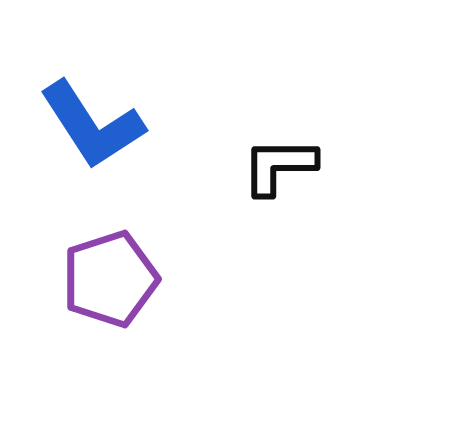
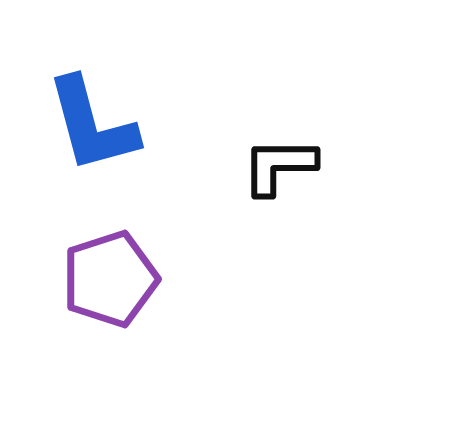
blue L-shape: rotated 18 degrees clockwise
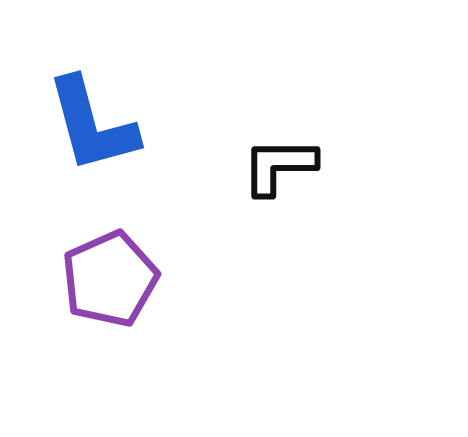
purple pentagon: rotated 6 degrees counterclockwise
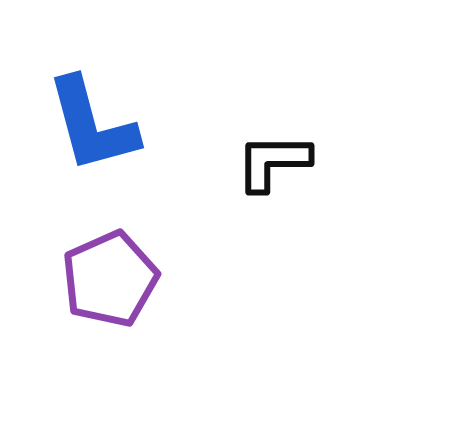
black L-shape: moved 6 px left, 4 px up
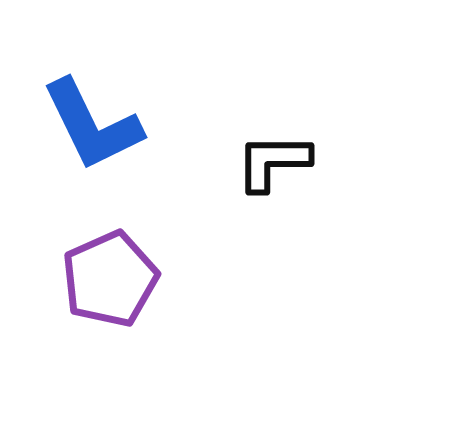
blue L-shape: rotated 11 degrees counterclockwise
